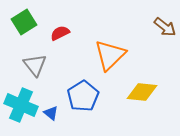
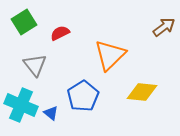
brown arrow: moved 1 px left; rotated 75 degrees counterclockwise
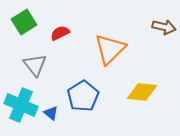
brown arrow: rotated 50 degrees clockwise
orange triangle: moved 6 px up
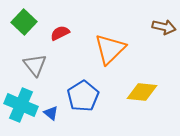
green square: rotated 15 degrees counterclockwise
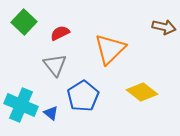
gray triangle: moved 20 px right
yellow diamond: rotated 32 degrees clockwise
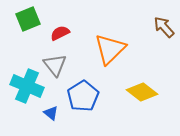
green square: moved 4 px right, 3 px up; rotated 25 degrees clockwise
brown arrow: rotated 145 degrees counterclockwise
cyan cross: moved 6 px right, 19 px up
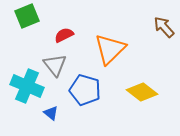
green square: moved 1 px left, 3 px up
red semicircle: moved 4 px right, 2 px down
blue pentagon: moved 2 px right, 6 px up; rotated 24 degrees counterclockwise
